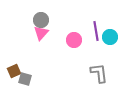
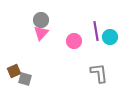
pink circle: moved 1 px down
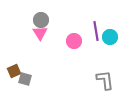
pink triangle: moved 1 px left; rotated 14 degrees counterclockwise
gray L-shape: moved 6 px right, 7 px down
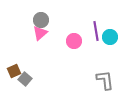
pink triangle: rotated 21 degrees clockwise
gray square: rotated 24 degrees clockwise
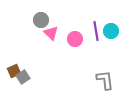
pink triangle: moved 11 px right; rotated 35 degrees counterclockwise
cyan circle: moved 1 px right, 6 px up
pink circle: moved 1 px right, 2 px up
gray square: moved 2 px left, 2 px up; rotated 16 degrees clockwise
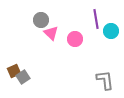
purple line: moved 12 px up
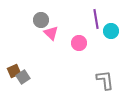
pink circle: moved 4 px right, 4 px down
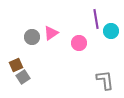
gray circle: moved 9 px left, 17 px down
pink triangle: rotated 42 degrees clockwise
brown square: moved 2 px right, 6 px up
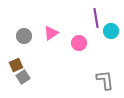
purple line: moved 1 px up
gray circle: moved 8 px left, 1 px up
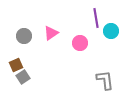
pink circle: moved 1 px right
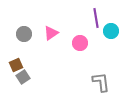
gray circle: moved 2 px up
gray L-shape: moved 4 px left, 2 px down
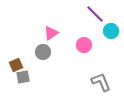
purple line: moved 1 px left, 4 px up; rotated 36 degrees counterclockwise
gray circle: moved 19 px right, 18 px down
pink circle: moved 4 px right, 2 px down
gray square: rotated 24 degrees clockwise
gray L-shape: rotated 15 degrees counterclockwise
